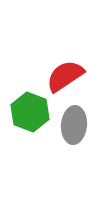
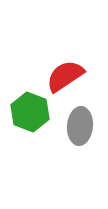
gray ellipse: moved 6 px right, 1 px down
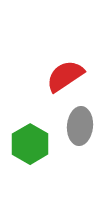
green hexagon: moved 32 px down; rotated 9 degrees clockwise
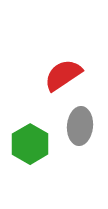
red semicircle: moved 2 px left, 1 px up
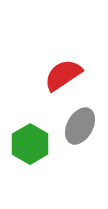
gray ellipse: rotated 24 degrees clockwise
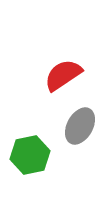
green hexagon: moved 11 px down; rotated 18 degrees clockwise
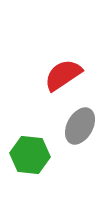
green hexagon: rotated 18 degrees clockwise
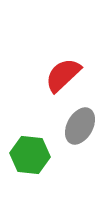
red semicircle: rotated 9 degrees counterclockwise
